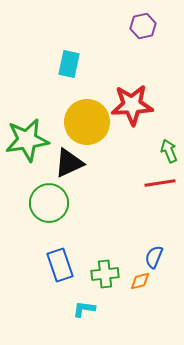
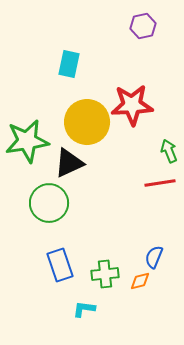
green star: moved 1 px down
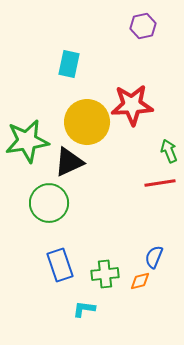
black triangle: moved 1 px up
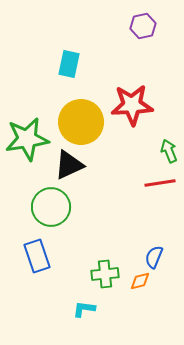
yellow circle: moved 6 px left
green star: moved 2 px up
black triangle: moved 3 px down
green circle: moved 2 px right, 4 px down
blue rectangle: moved 23 px left, 9 px up
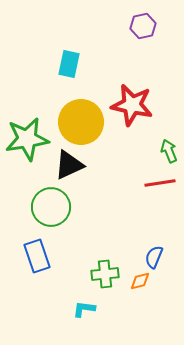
red star: rotated 15 degrees clockwise
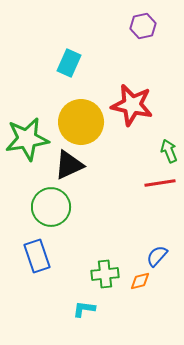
cyan rectangle: moved 1 px up; rotated 12 degrees clockwise
blue semicircle: moved 3 px right, 1 px up; rotated 20 degrees clockwise
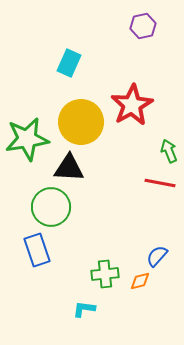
red star: rotated 30 degrees clockwise
black triangle: moved 3 px down; rotated 28 degrees clockwise
red line: rotated 20 degrees clockwise
blue rectangle: moved 6 px up
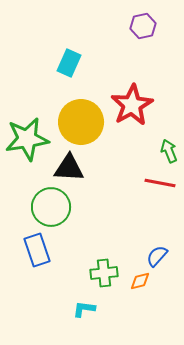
green cross: moved 1 px left, 1 px up
